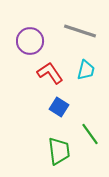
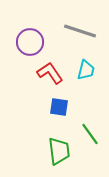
purple circle: moved 1 px down
blue square: rotated 24 degrees counterclockwise
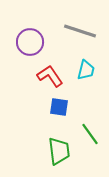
red L-shape: moved 3 px down
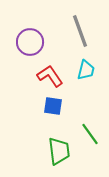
gray line: rotated 52 degrees clockwise
blue square: moved 6 px left, 1 px up
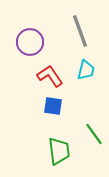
green line: moved 4 px right
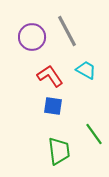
gray line: moved 13 px left; rotated 8 degrees counterclockwise
purple circle: moved 2 px right, 5 px up
cyan trapezoid: rotated 75 degrees counterclockwise
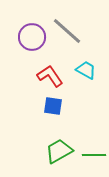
gray line: rotated 20 degrees counterclockwise
green line: moved 21 px down; rotated 55 degrees counterclockwise
green trapezoid: rotated 112 degrees counterclockwise
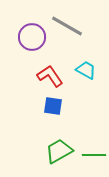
gray line: moved 5 px up; rotated 12 degrees counterclockwise
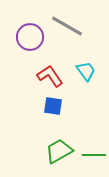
purple circle: moved 2 px left
cyan trapezoid: moved 1 px down; rotated 25 degrees clockwise
